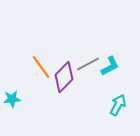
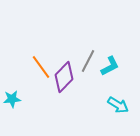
gray line: moved 3 px up; rotated 35 degrees counterclockwise
cyan arrow: rotated 95 degrees clockwise
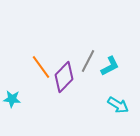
cyan star: rotated 12 degrees clockwise
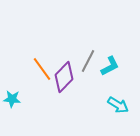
orange line: moved 1 px right, 2 px down
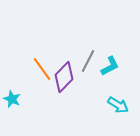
cyan star: rotated 18 degrees clockwise
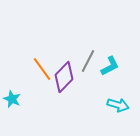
cyan arrow: rotated 15 degrees counterclockwise
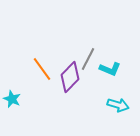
gray line: moved 2 px up
cyan L-shape: moved 3 px down; rotated 50 degrees clockwise
purple diamond: moved 6 px right
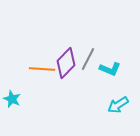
orange line: rotated 50 degrees counterclockwise
purple diamond: moved 4 px left, 14 px up
cyan arrow: rotated 130 degrees clockwise
